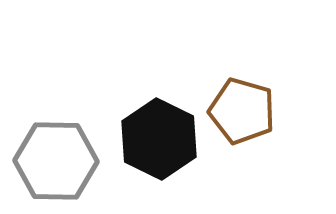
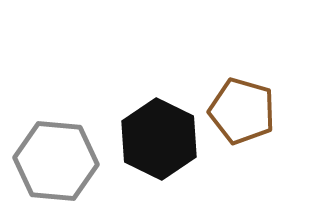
gray hexagon: rotated 4 degrees clockwise
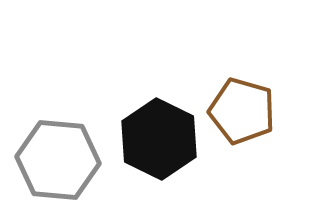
gray hexagon: moved 2 px right, 1 px up
